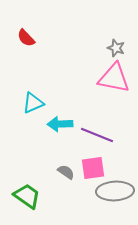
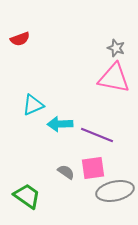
red semicircle: moved 6 px left, 1 px down; rotated 66 degrees counterclockwise
cyan triangle: moved 2 px down
gray ellipse: rotated 9 degrees counterclockwise
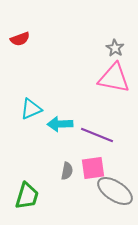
gray star: moved 1 px left; rotated 12 degrees clockwise
cyan triangle: moved 2 px left, 4 px down
gray semicircle: moved 1 px right, 1 px up; rotated 66 degrees clockwise
gray ellipse: rotated 45 degrees clockwise
green trapezoid: rotated 72 degrees clockwise
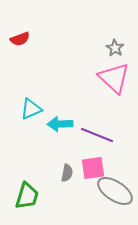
pink triangle: rotated 32 degrees clockwise
gray semicircle: moved 2 px down
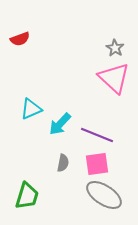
cyan arrow: rotated 45 degrees counterclockwise
pink square: moved 4 px right, 4 px up
gray semicircle: moved 4 px left, 10 px up
gray ellipse: moved 11 px left, 4 px down
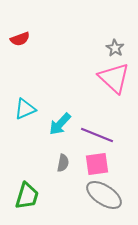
cyan triangle: moved 6 px left
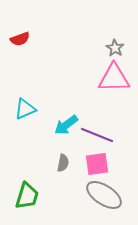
pink triangle: rotated 44 degrees counterclockwise
cyan arrow: moved 6 px right, 1 px down; rotated 10 degrees clockwise
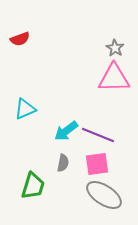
cyan arrow: moved 6 px down
purple line: moved 1 px right
green trapezoid: moved 6 px right, 10 px up
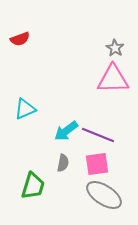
pink triangle: moved 1 px left, 1 px down
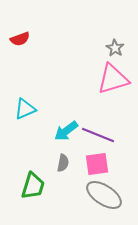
pink triangle: rotated 16 degrees counterclockwise
